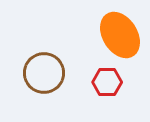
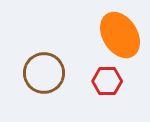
red hexagon: moved 1 px up
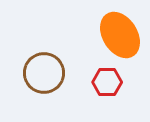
red hexagon: moved 1 px down
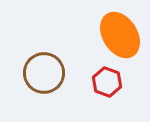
red hexagon: rotated 20 degrees clockwise
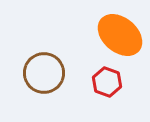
orange ellipse: rotated 18 degrees counterclockwise
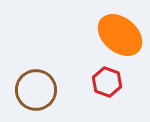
brown circle: moved 8 px left, 17 px down
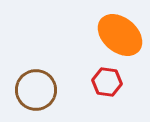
red hexagon: rotated 12 degrees counterclockwise
